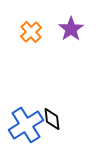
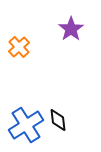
orange cross: moved 12 px left, 15 px down
black diamond: moved 6 px right, 1 px down
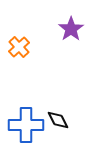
black diamond: rotated 20 degrees counterclockwise
blue cross: rotated 32 degrees clockwise
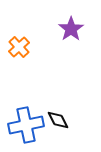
blue cross: rotated 12 degrees counterclockwise
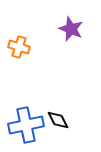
purple star: rotated 15 degrees counterclockwise
orange cross: rotated 30 degrees counterclockwise
